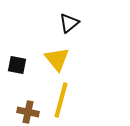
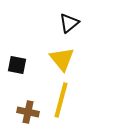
yellow triangle: moved 5 px right
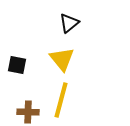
brown cross: rotated 10 degrees counterclockwise
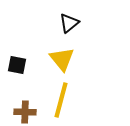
brown cross: moved 3 px left
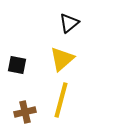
yellow triangle: rotated 28 degrees clockwise
brown cross: rotated 15 degrees counterclockwise
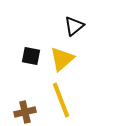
black triangle: moved 5 px right, 3 px down
black square: moved 14 px right, 9 px up
yellow line: rotated 36 degrees counterclockwise
